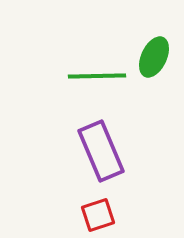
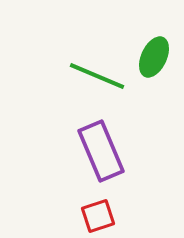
green line: rotated 24 degrees clockwise
red square: moved 1 px down
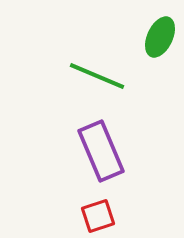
green ellipse: moved 6 px right, 20 px up
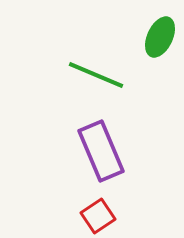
green line: moved 1 px left, 1 px up
red square: rotated 16 degrees counterclockwise
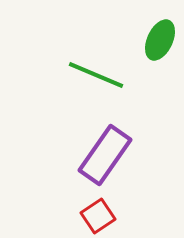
green ellipse: moved 3 px down
purple rectangle: moved 4 px right, 4 px down; rotated 58 degrees clockwise
